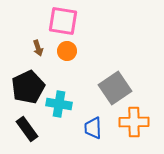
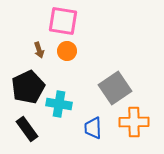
brown arrow: moved 1 px right, 2 px down
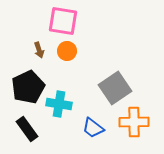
blue trapezoid: rotated 50 degrees counterclockwise
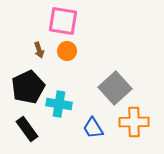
gray square: rotated 8 degrees counterclockwise
blue trapezoid: rotated 20 degrees clockwise
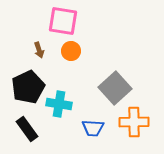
orange circle: moved 4 px right
blue trapezoid: rotated 55 degrees counterclockwise
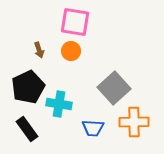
pink square: moved 12 px right, 1 px down
gray square: moved 1 px left
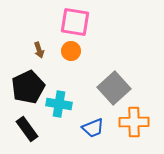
blue trapezoid: rotated 25 degrees counterclockwise
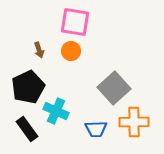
cyan cross: moved 3 px left, 7 px down; rotated 15 degrees clockwise
blue trapezoid: moved 3 px right, 1 px down; rotated 20 degrees clockwise
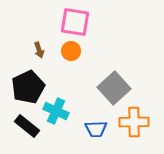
black rectangle: moved 3 px up; rotated 15 degrees counterclockwise
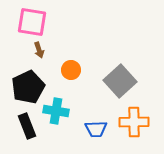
pink square: moved 43 px left
orange circle: moved 19 px down
gray square: moved 6 px right, 7 px up
cyan cross: rotated 15 degrees counterclockwise
black rectangle: rotated 30 degrees clockwise
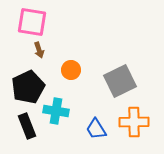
gray square: rotated 16 degrees clockwise
blue trapezoid: rotated 60 degrees clockwise
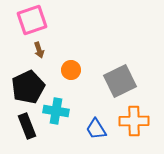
pink square: moved 2 px up; rotated 28 degrees counterclockwise
orange cross: moved 1 px up
